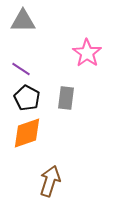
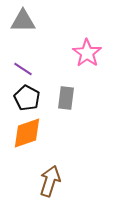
purple line: moved 2 px right
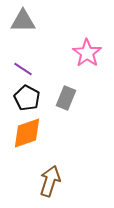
gray rectangle: rotated 15 degrees clockwise
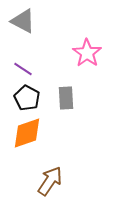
gray triangle: rotated 28 degrees clockwise
gray rectangle: rotated 25 degrees counterclockwise
brown arrow: rotated 16 degrees clockwise
